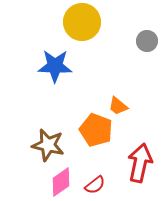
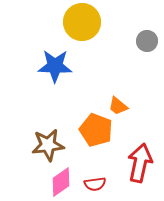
brown star: rotated 20 degrees counterclockwise
red semicircle: moved 1 px up; rotated 30 degrees clockwise
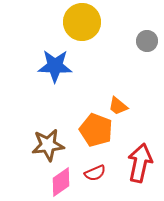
red semicircle: moved 11 px up; rotated 15 degrees counterclockwise
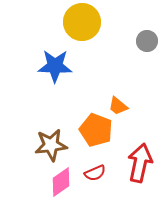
brown star: moved 3 px right
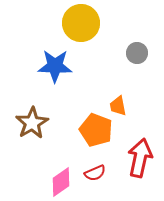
yellow circle: moved 1 px left, 1 px down
gray circle: moved 10 px left, 12 px down
orange trapezoid: rotated 40 degrees clockwise
brown star: moved 19 px left, 22 px up; rotated 24 degrees counterclockwise
red arrow: moved 5 px up
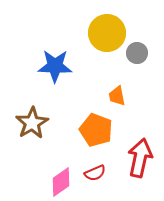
yellow circle: moved 26 px right, 10 px down
orange trapezoid: moved 1 px left, 10 px up
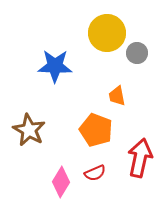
brown star: moved 3 px left, 7 px down; rotated 12 degrees counterclockwise
pink diamond: rotated 24 degrees counterclockwise
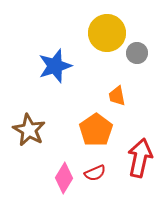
blue star: rotated 20 degrees counterclockwise
orange pentagon: rotated 16 degrees clockwise
pink diamond: moved 3 px right, 4 px up
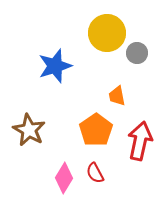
red arrow: moved 17 px up
red semicircle: rotated 85 degrees clockwise
